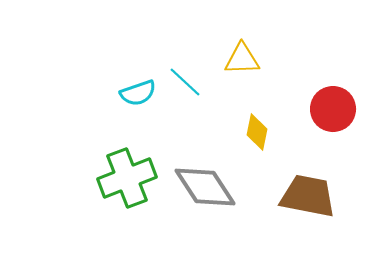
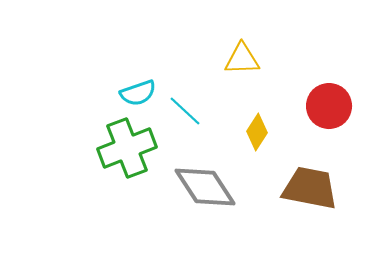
cyan line: moved 29 px down
red circle: moved 4 px left, 3 px up
yellow diamond: rotated 21 degrees clockwise
green cross: moved 30 px up
brown trapezoid: moved 2 px right, 8 px up
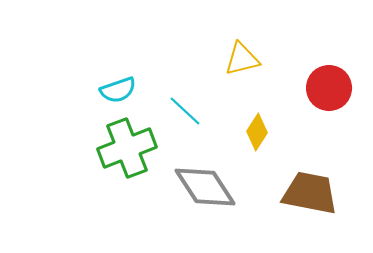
yellow triangle: rotated 12 degrees counterclockwise
cyan semicircle: moved 20 px left, 3 px up
red circle: moved 18 px up
brown trapezoid: moved 5 px down
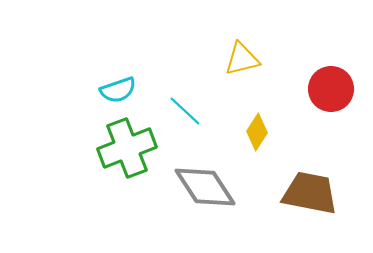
red circle: moved 2 px right, 1 px down
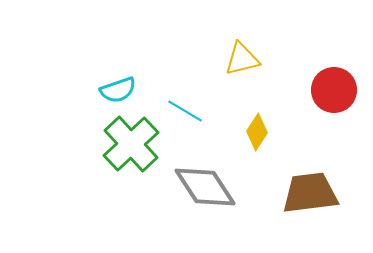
red circle: moved 3 px right, 1 px down
cyan line: rotated 12 degrees counterclockwise
green cross: moved 4 px right, 4 px up; rotated 22 degrees counterclockwise
brown trapezoid: rotated 18 degrees counterclockwise
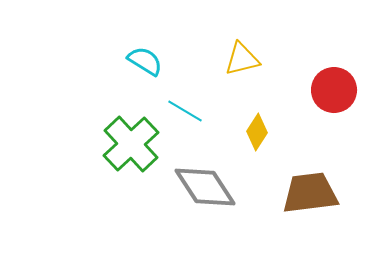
cyan semicircle: moved 27 px right, 29 px up; rotated 129 degrees counterclockwise
